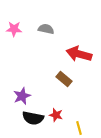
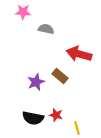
pink star: moved 9 px right, 17 px up
brown rectangle: moved 4 px left, 3 px up
purple star: moved 14 px right, 14 px up
yellow line: moved 2 px left
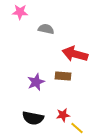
pink star: moved 3 px left
red arrow: moved 4 px left
brown rectangle: moved 3 px right; rotated 35 degrees counterclockwise
red star: moved 7 px right; rotated 24 degrees counterclockwise
yellow line: rotated 32 degrees counterclockwise
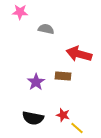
red arrow: moved 4 px right
purple star: rotated 12 degrees counterclockwise
red star: rotated 24 degrees clockwise
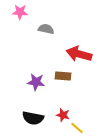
purple star: rotated 30 degrees counterclockwise
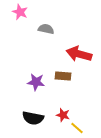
pink star: rotated 21 degrees clockwise
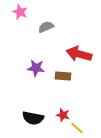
gray semicircle: moved 2 px up; rotated 35 degrees counterclockwise
purple star: moved 14 px up
